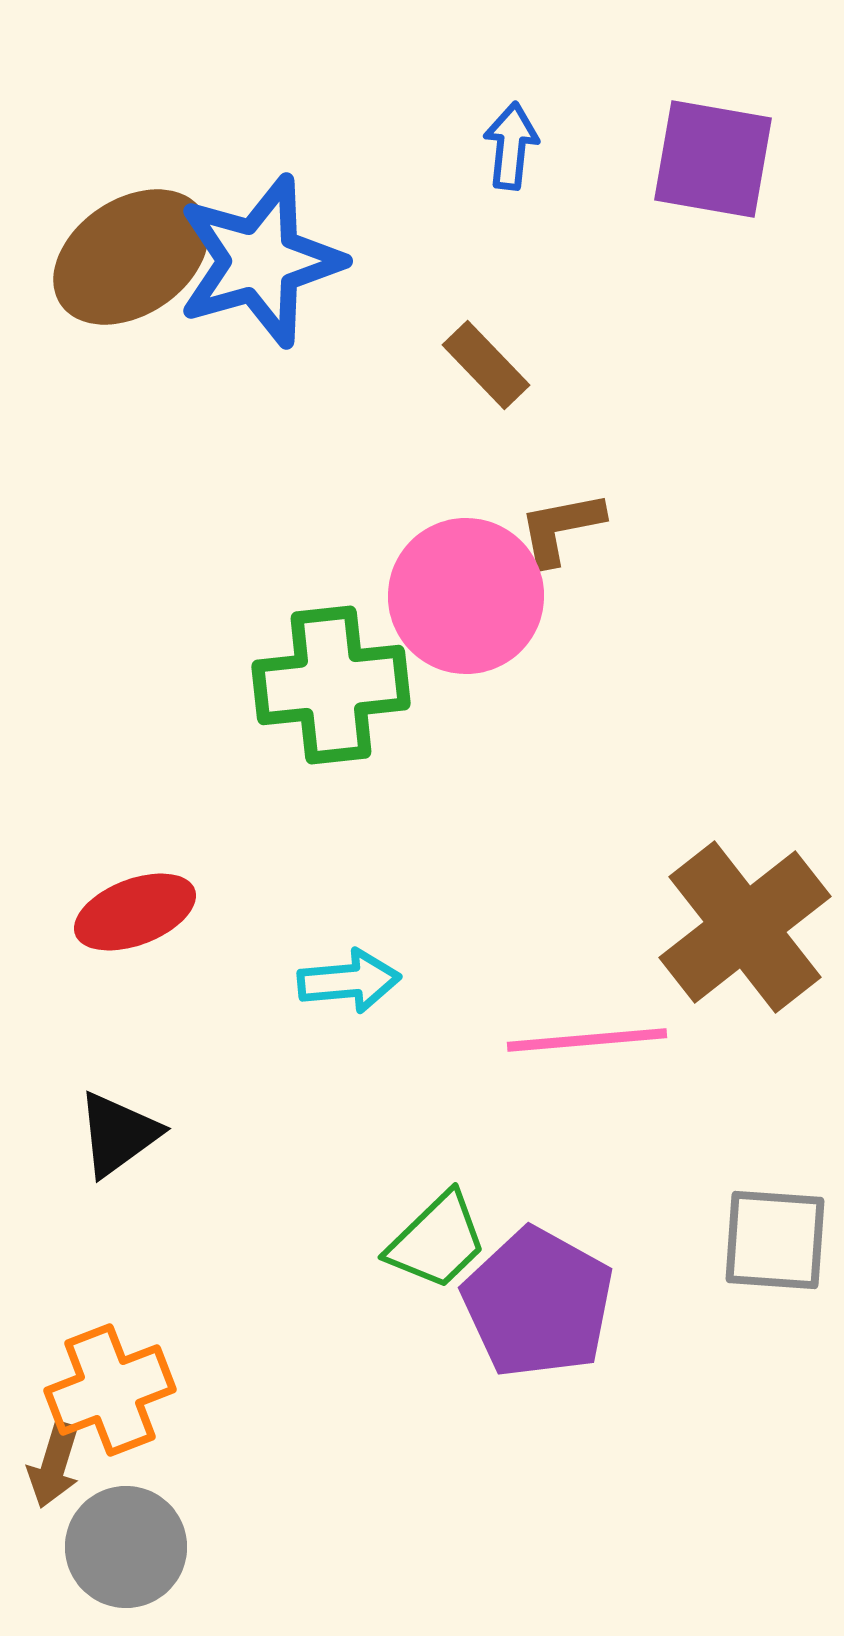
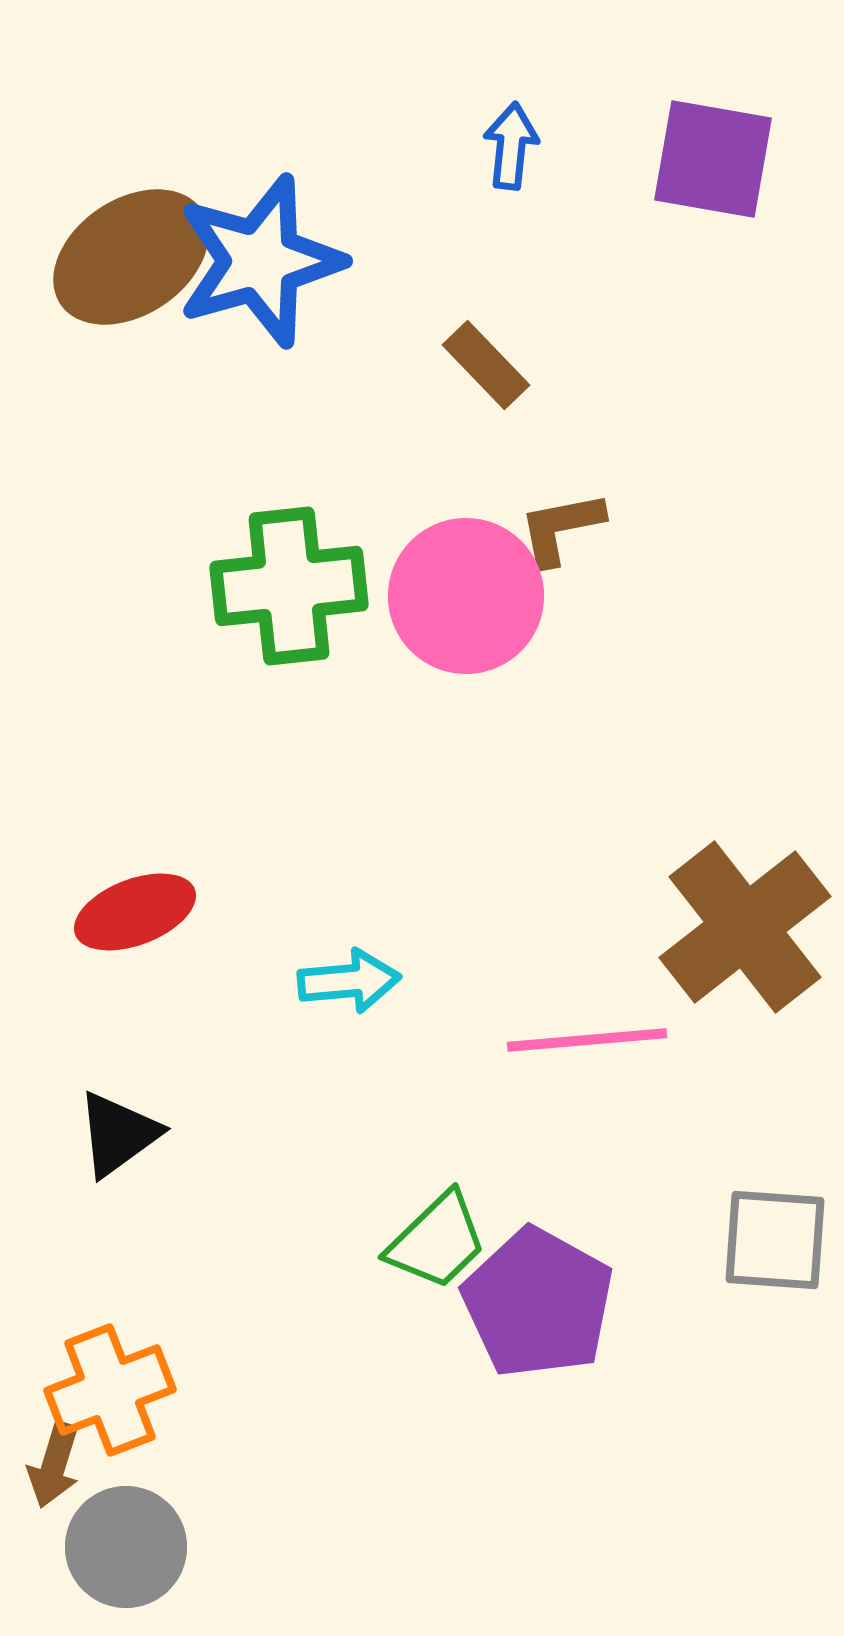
green cross: moved 42 px left, 99 px up
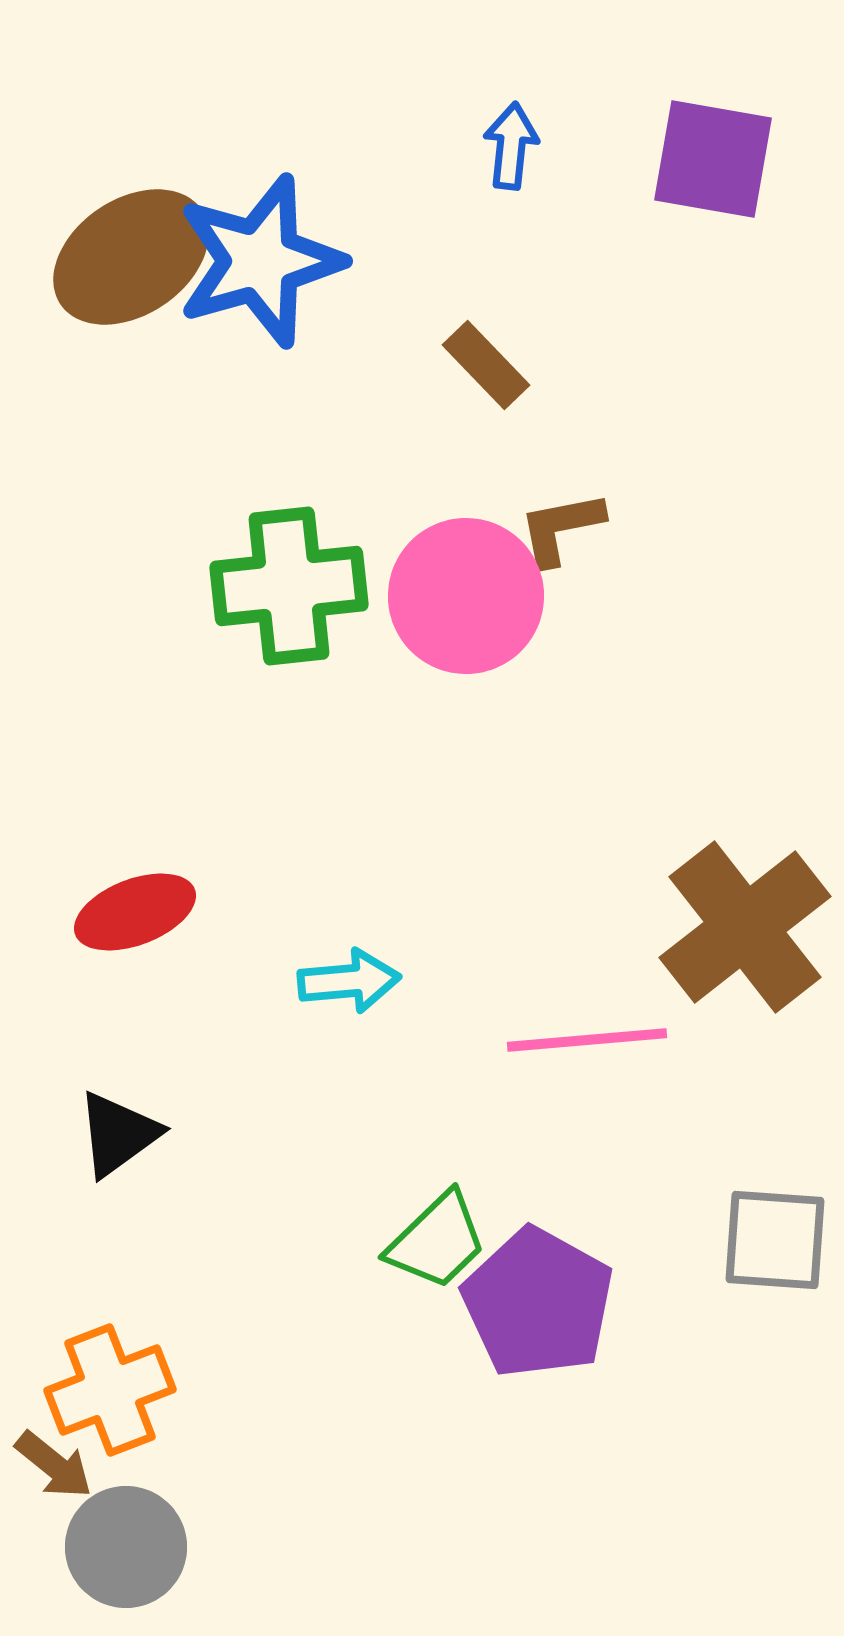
brown arrow: rotated 68 degrees counterclockwise
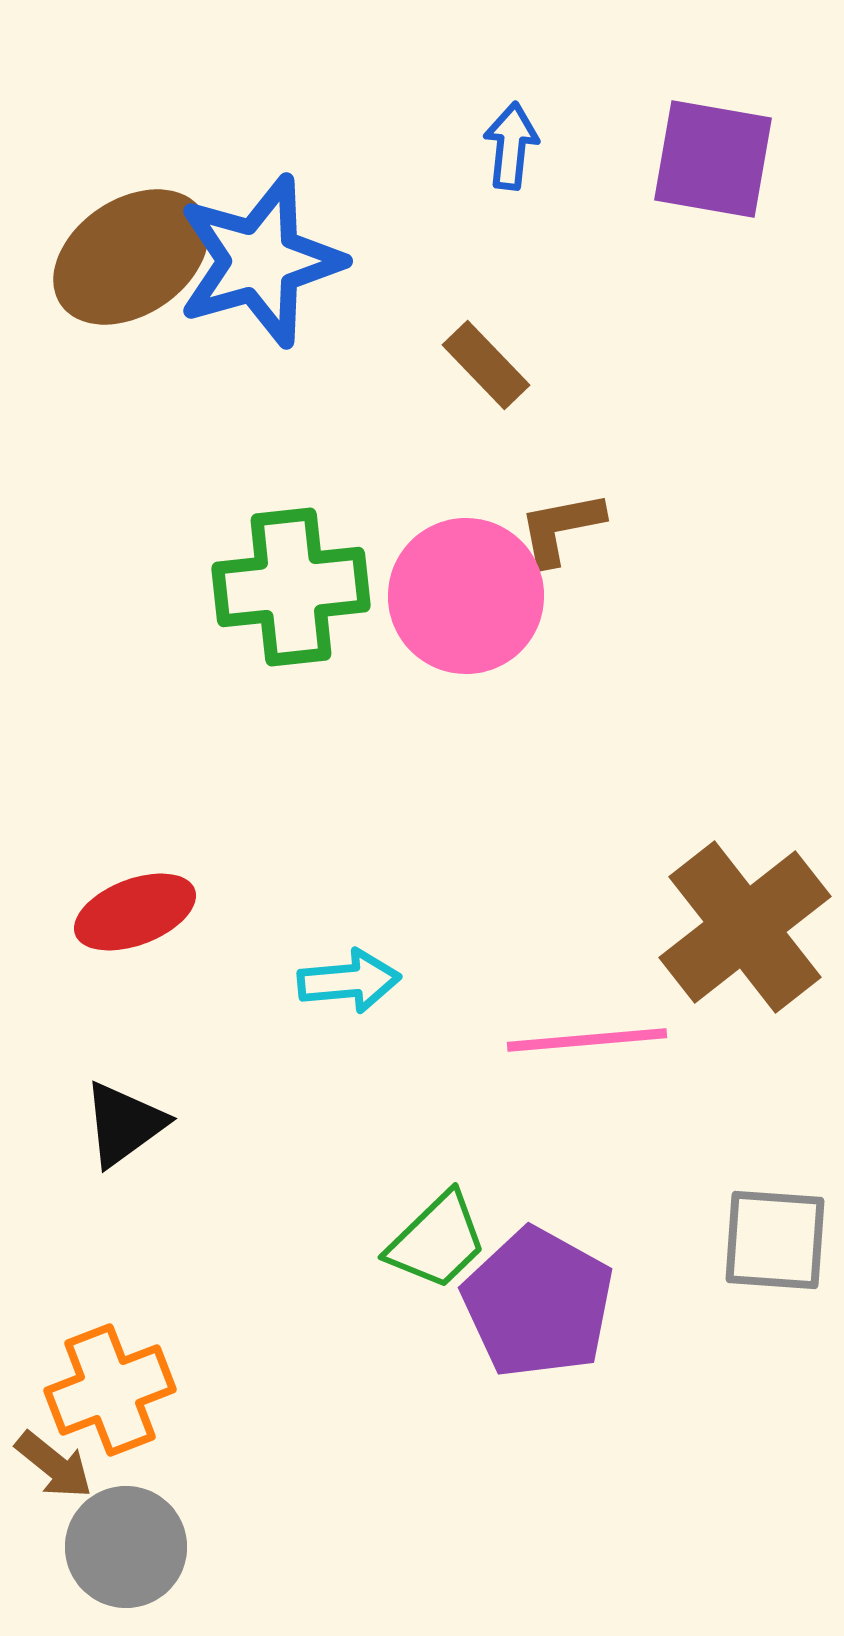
green cross: moved 2 px right, 1 px down
black triangle: moved 6 px right, 10 px up
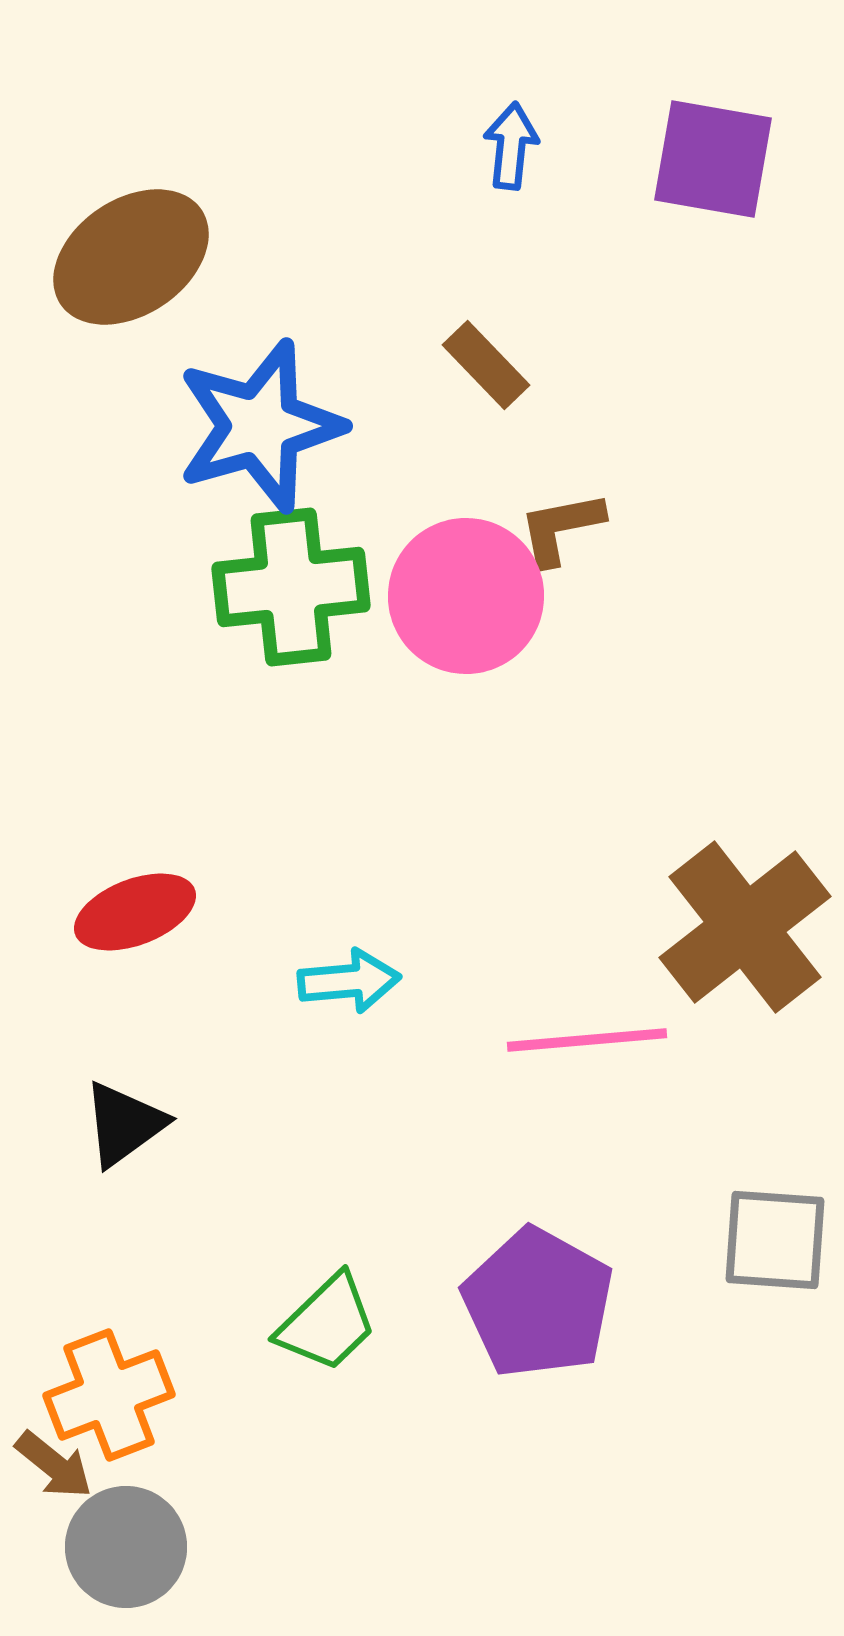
blue star: moved 165 px down
green trapezoid: moved 110 px left, 82 px down
orange cross: moved 1 px left, 5 px down
